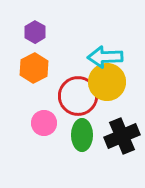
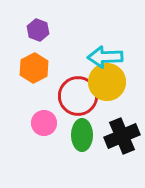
purple hexagon: moved 3 px right, 2 px up; rotated 10 degrees counterclockwise
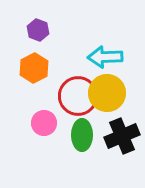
yellow circle: moved 11 px down
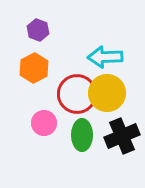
red circle: moved 1 px left, 2 px up
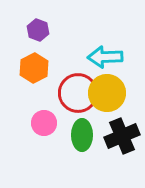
red circle: moved 1 px right, 1 px up
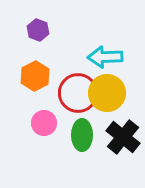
orange hexagon: moved 1 px right, 8 px down
black cross: moved 1 px right, 1 px down; rotated 28 degrees counterclockwise
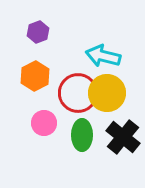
purple hexagon: moved 2 px down; rotated 20 degrees clockwise
cyan arrow: moved 2 px left, 1 px up; rotated 16 degrees clockwise
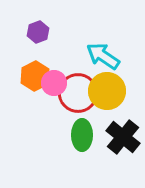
cyan arrow: rotated 20 degrees clockwise
yellow circle: moved 2 px up
pink circle: moved 10 px right, 40 px up
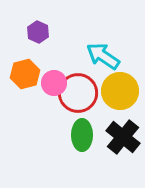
purple hexagon: rotated 15 degrees counterclockwise
orange hexagon: moved 10 px left, 2 px up; rotated 12 degrees clockwise
yellow circle: moved 13 px right
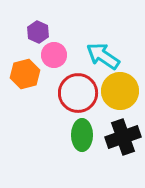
pink circle: moved 28 px up
black cross: rotated 32 degrees clockwise
